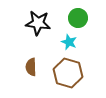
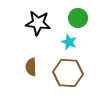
brown hexagon: rotated 12 degrees counterclockwise
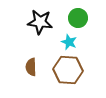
black star: moved 2 px right, 1 px up
brown hexagon: moved 3 px up
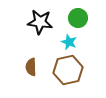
brown hexagon: rotated 16 degrees counterclockwise
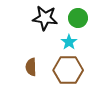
black star: moved 5 px right, 4 px up
cyan star: rotated 14 degrees clockwise
brown hexagon: rotated 12 degrees clockwise
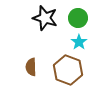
black star: rotated 10 degrees clockwise
cyan star: moved 10 px right
brown hexagon: rotated 20 degrees clockwise
